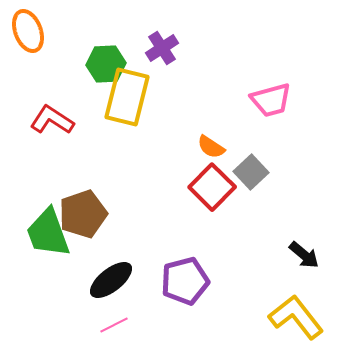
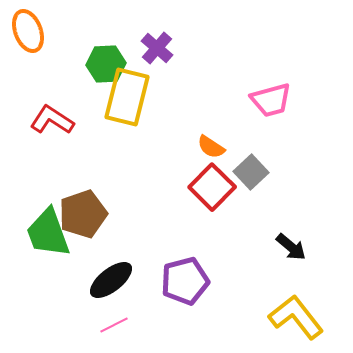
purple cross: moved 5 px left; rotated 16 degrees counterclockwise
black arrow: moved 13 px left, 8 px up
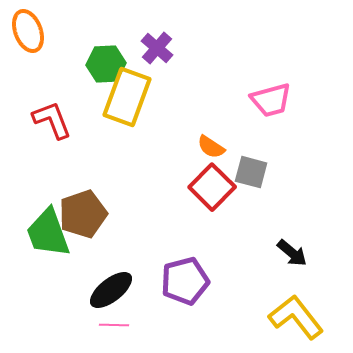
yellow rectangle: rotated 6 degrees clockwise
red L-shape: rotated 36 degrees clockwise
gray square: rotated 32 degrees counterclockwise
black arrow: moved 1 px right, 6 px down
black ellipse: moved 10 px down
pink line: rotated 28 degrees clockwise
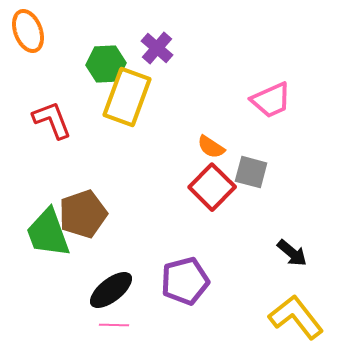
pink trapezoid: rotated 9 degrees counterclockwise
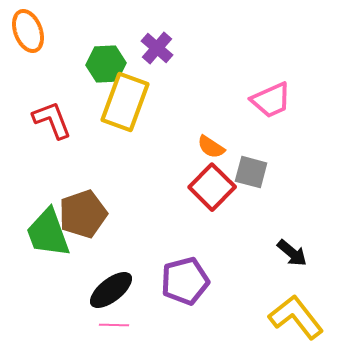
yellow rectangle: moved 2 px left, 5 px down
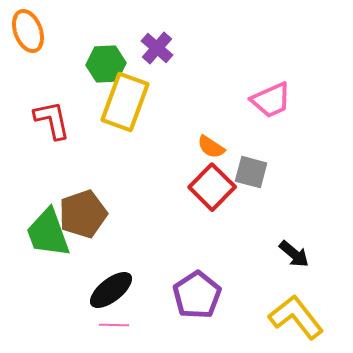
red L-shape: rotated 9 degrees clockwise
black arrow: moved 2 px right, 1 px down
purple pentagon: moved 12 px right, 14 px down; rotated 18 degrees counterclockwise
